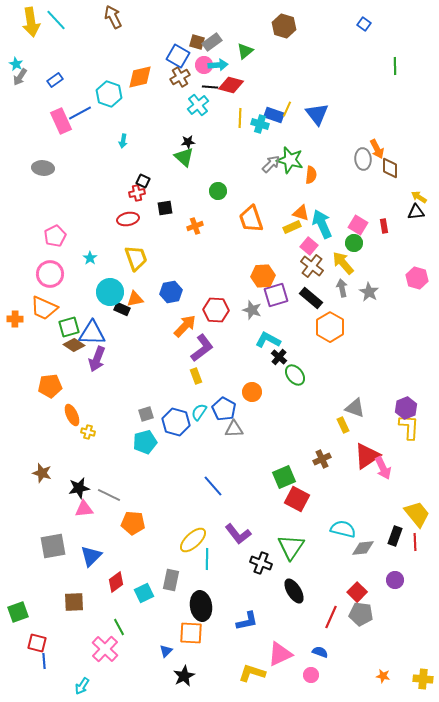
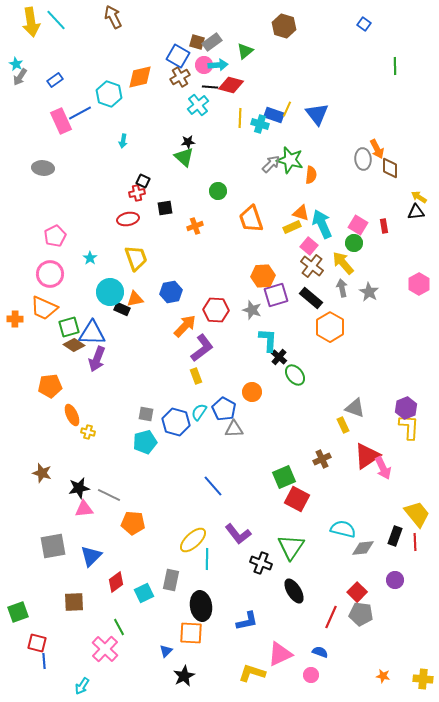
pink hexagon at (417, 278): moved 2 px right, 6 px down; rotated 15 degrees clockwise
cyan L-shape at (268, 340): rotated 65 degrees clockwise
gray square at (146, 414): rotated 28 degrees clockwise
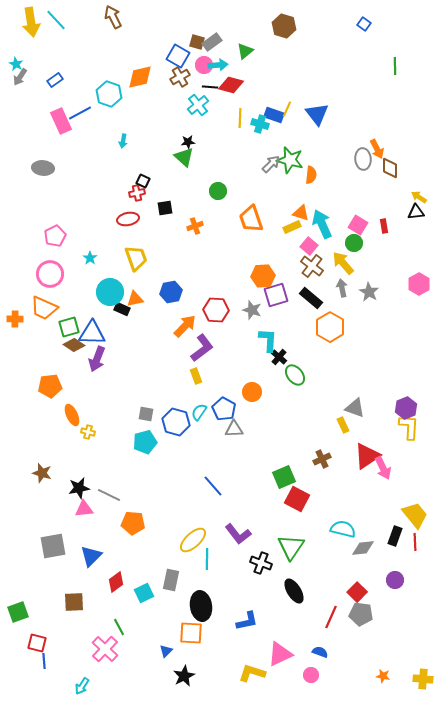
yellow trapezoid at (417, 514): moved 2 px left, 1 px down
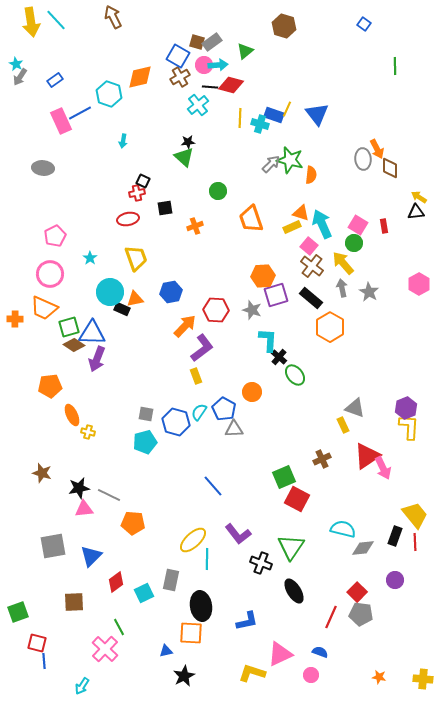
blue triangle at (166, 651): rotated 32 degrees clockwise
orange star at (383, 676): moved 4 px left, 1 px down
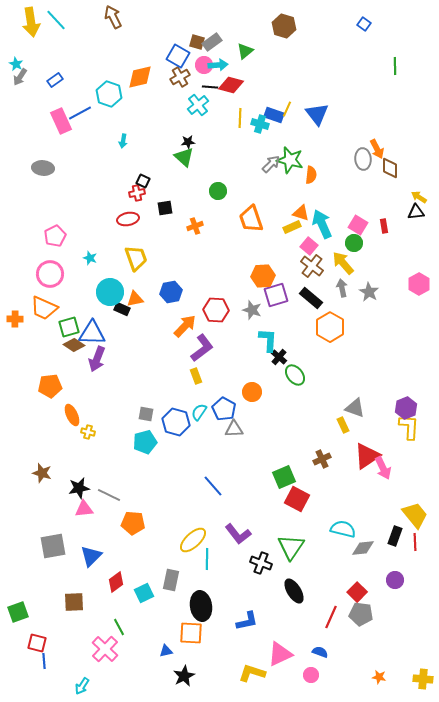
cyan star at (90, 258): rotated 16 degrees counterclockwise
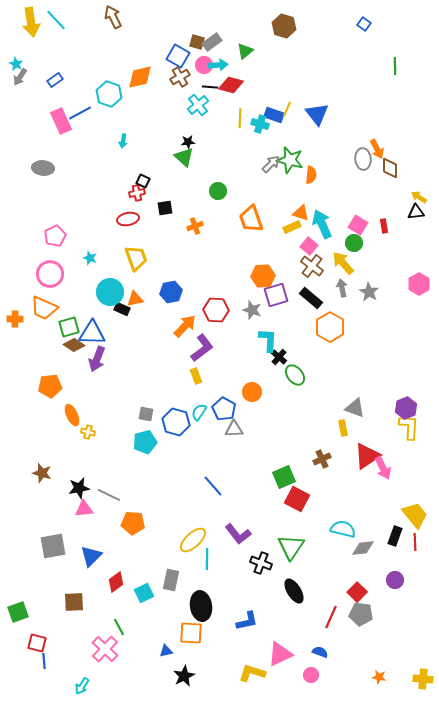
yellow rectangle at (343, 425): moved 3 px down; rotated 14 degrees clockwise
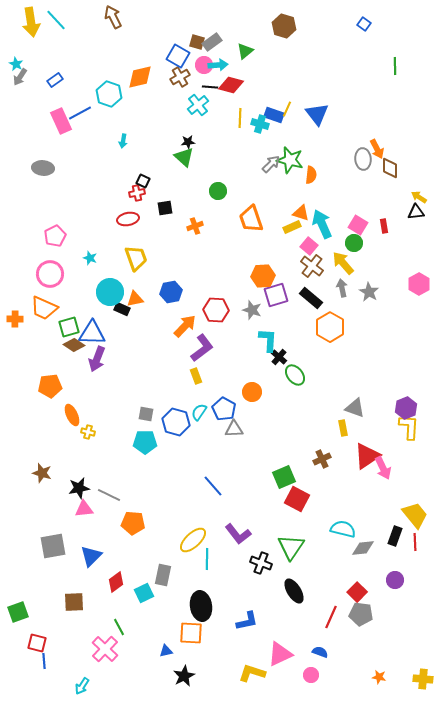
cyan pentagon at (145, 442): rotated 15 degrees clockwise
gray rectangle at (171, 580): moved 8 px left, 5 px up
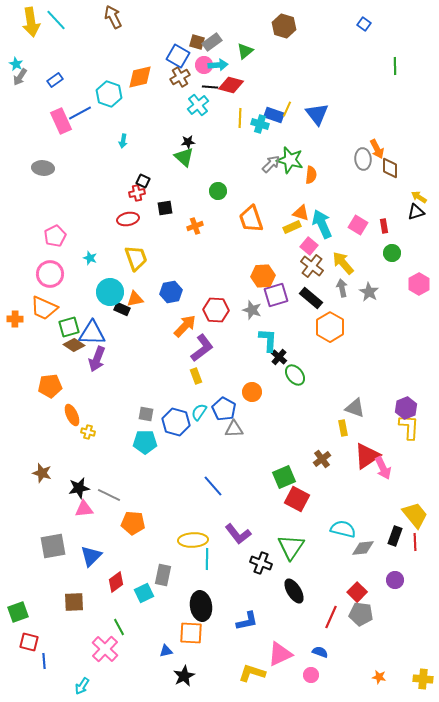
black triangle at (416, 212): rotated 12 degrees counterclockwise
green circle at (354, 243): moved 38 px right, 10 px down
brown cross at (322, 459): rotated 12 degrees counterclockwise
yellow ellipse at (193, 540): rotated 40 degrees clockwise
red square at (37, 643): moved 8 px left, 1 px up
